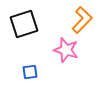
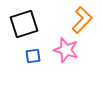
blue square: moved 3 px right, 16 px up
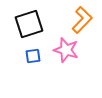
black square: moved 5 px right
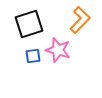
orange L-shape: moved 2 px left
pink star: moved 8 px left
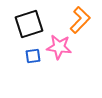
pink star: moved 1 px right, 3 px up; rotated 10 degrees counterclockwise
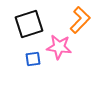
blue square: moved 3 px down
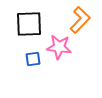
black square: rotated 16 degrees clockwise
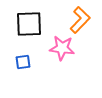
pink star: moved 3 px right, 1 px down
blue square: moved 10 px left, 3 px down
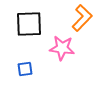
orange L-shape: moved 2 px right, 2 px up
blue square: moved 2 px right, 7 px down
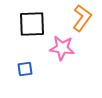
orange L-shape: rotated 8 degrees counterclockwise
black square: moved 3 px right
